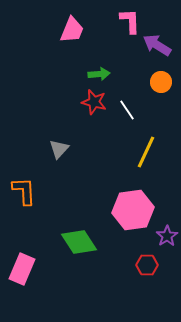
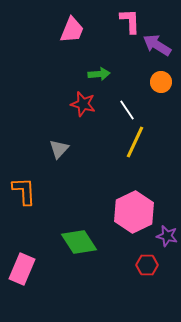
red star: moved 11 px left, 2 px down
yellow line: moved 11 px left, 10 px up
pink hexagon: moved 1 px right, 2 px down; rotated 18 degrees counterclockwise
purple star: rotated 25 degrees counterclockwise
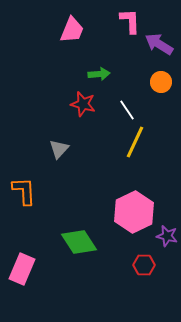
purple arrow: moved 2 px right, 1 px up
red hexagon: moved 3 px left
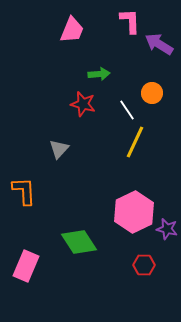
orange circle: moved 9 px left, 11 px down
purple star: moved 7 px up
pink rectangle: moved 4 px right, 3 px up
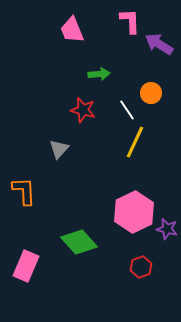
pink trapezoid: rotated 136 degrees clockwise
orange circle: moved 1 px left
red star: moved 6 px down
green diamond: rotated 9 degrees counterclockwise
red hexagon: moved 3 px left, 2 px down; rotated 20 degrees counterclockwise
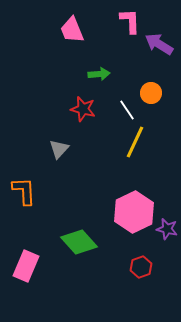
red star: moved 1 px up
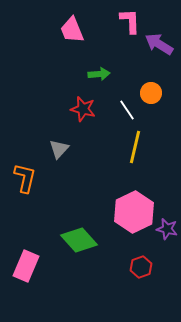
yellow line: moved 5 px down; rotated 12 degrees counterclockwise
orange L-shape: moved 1 px right, 13 px up; rotated 16 degrees clockwise
green diamond: moved 2 px up
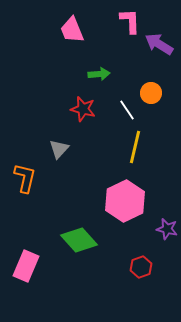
pink hexagon: moved 9 px left, 11 px up
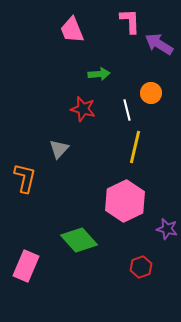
white line: rotated 20 degrees clockwise
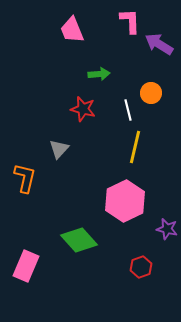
white line: moved 1 px right
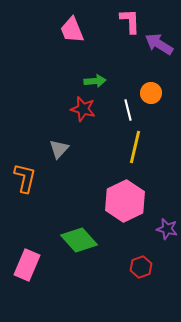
green arrow: moved 4 px left, 7 px down
pink rectangle: moved 1 px right, 1 px up
